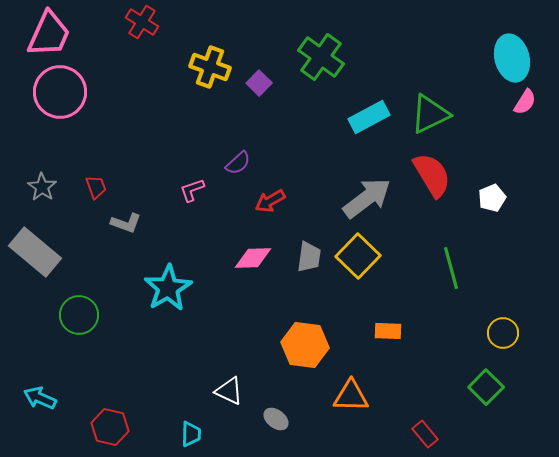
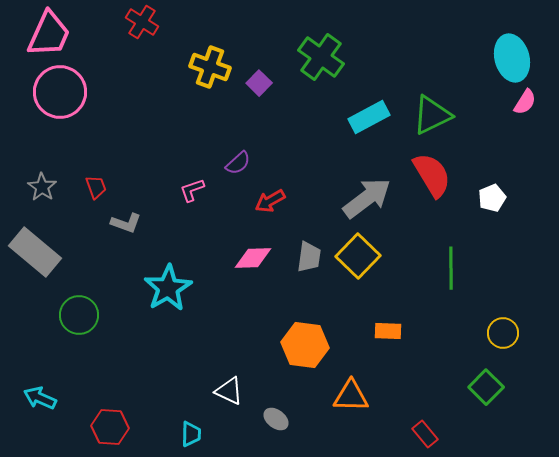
green triangle: moved 2 px right, 1 px down
green line: rotated 15 degrees clockwise
red hexagon: rotated 9 degrees counterclockwise
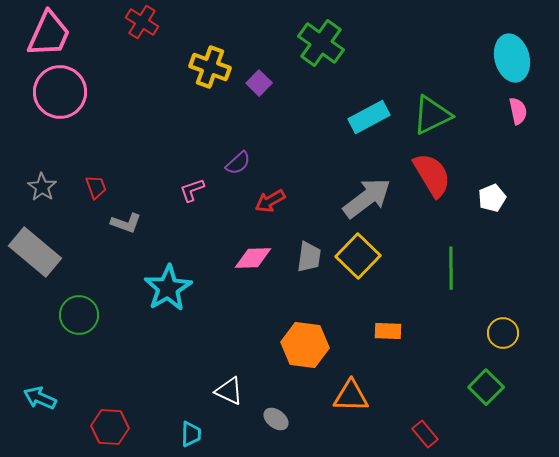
green cross: moved 14 px up
pink semicircle: moved 7 px left, 9 px down; rotated 44 degrees counterclockwise
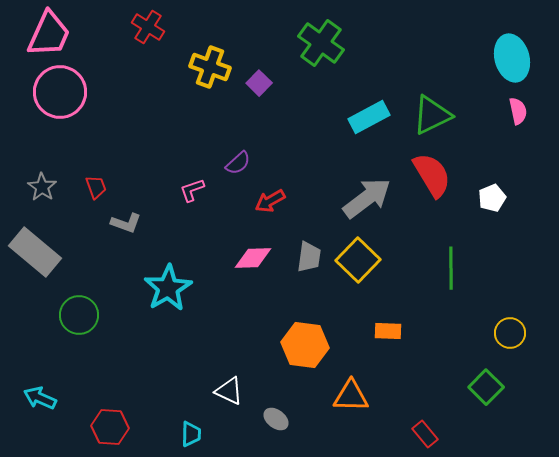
red cross: moved 6 px right, 5 px down
yellow square: moved 4 px down
yellow circle: moved 7 px right
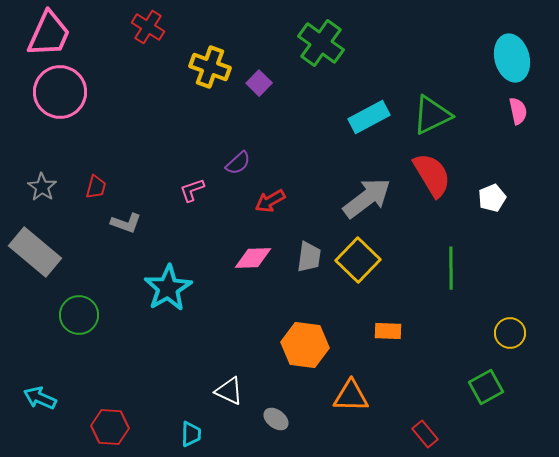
red trapezoid: rotated 35 degrees clockwise
green square: rotated 16 degrees clockwise
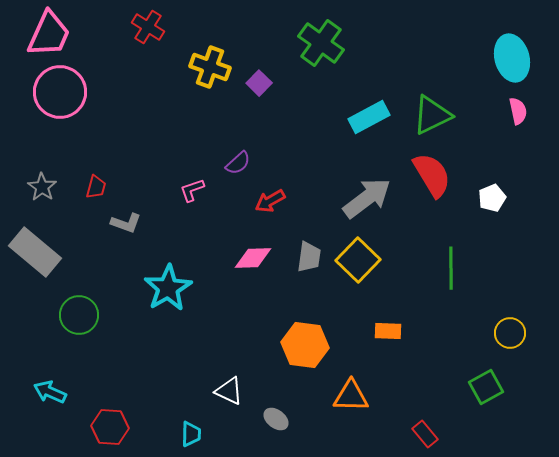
cyan arrow: moved 10 px right, 6 px up
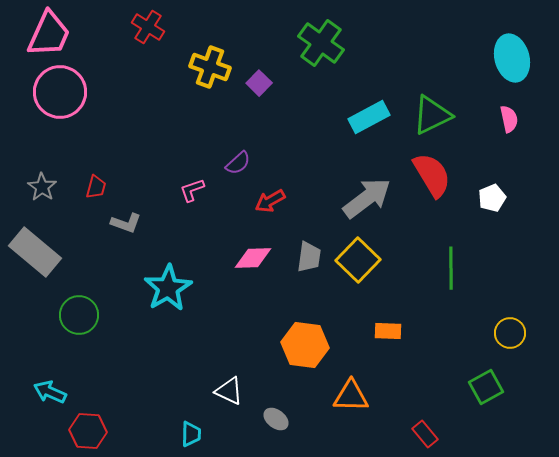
pink semicircle: moved 9 px left, 8 px down
red hexagon: moved 22 px left, 4 px down
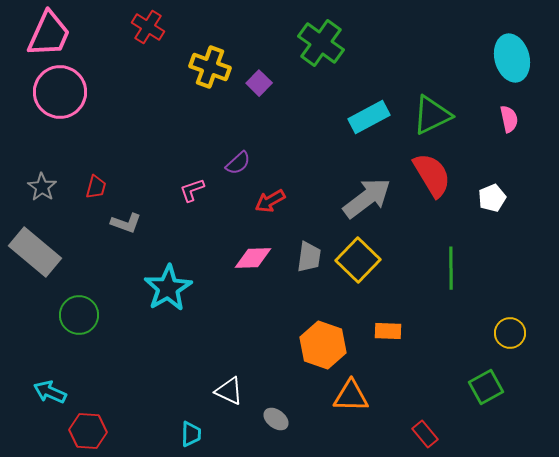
orange hexagon: moved 18 px right; rotated 12 degrees clockwise
